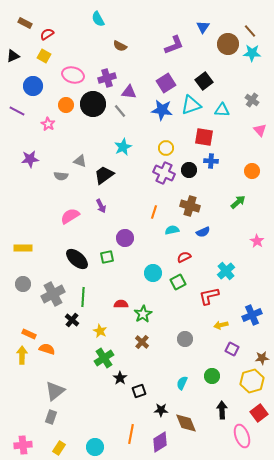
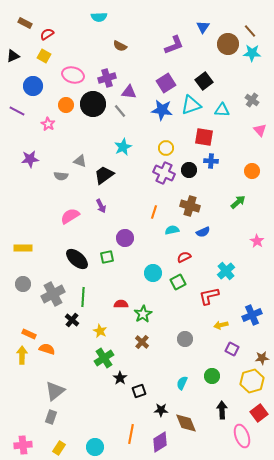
cyan semicircle at (98, 19): moved 1 px right, 2 px up; rotated 63 degrees counterclockwise
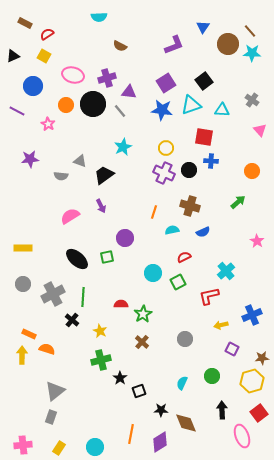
green cross at (104, 358): moved 3 px left, 2 px down; rotated 18 degrees clockwise
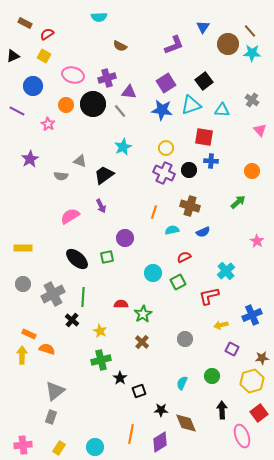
purple star at (30, 159): rotated 24 degrees counterclockwise
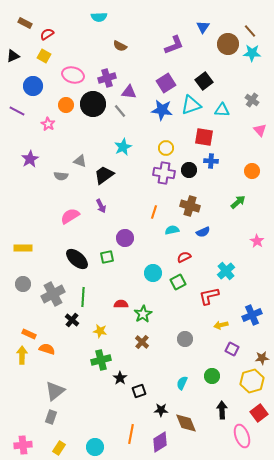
purple cross at (164, 173): rotated 15 degrees counterclockwise
yellow star at (100, 331): rotated 16 degrees counterclockwise
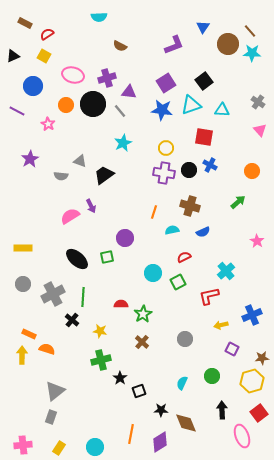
gray cross at (252, 100): moved 6 px right, 2 px down
cyan star at (123, 147): moved 4 px up
blue cross at (211, 161): moved 1 px left, 4 px down; rotated 24 degrees clockwise
purple arrow at (101, 206): moved 10 px left
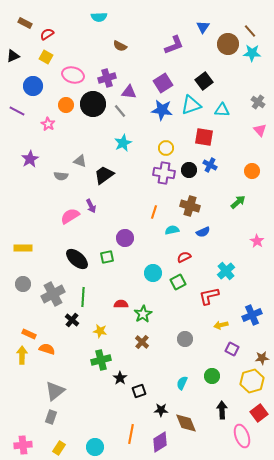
yellow square at (44, 56): moved 2 px right, 1 px down
purple square at (166, 83): moved 3 px left
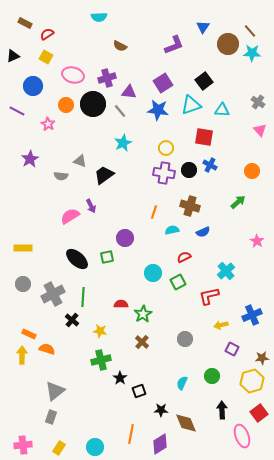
blue star at (162, 110): moved 4 px left
purple diamond at (160, 442): moved 2 px down
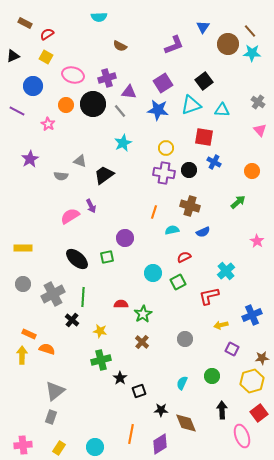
blue cross at (210, 165): moved 4 px right, 3 px up
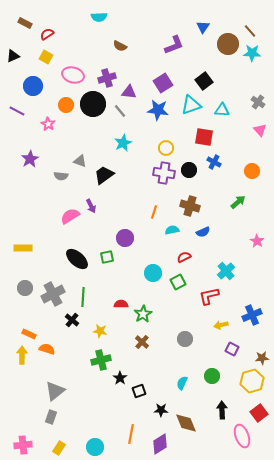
gray circle at (23, 284): moved 2 px right, 4 px down
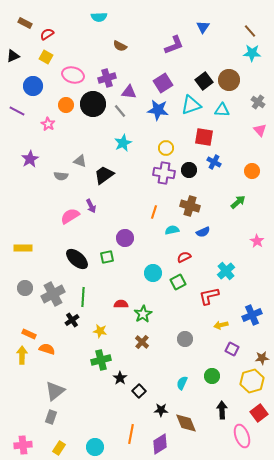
brown circle at (228, 44): moved 1 px right, 36 px down
black cross at (72, 320): rotated 16 degrees clockwise
black square at (139, 391): rotated 24 degrees counterclockwise
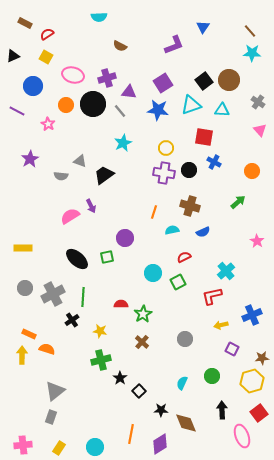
red L-shape at (209, 296): moved 3 px right
